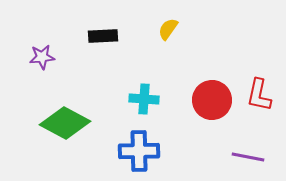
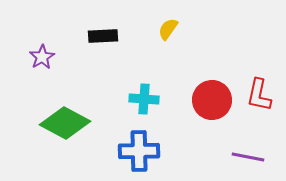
purple star: rotated 25 degrees counterclockwise
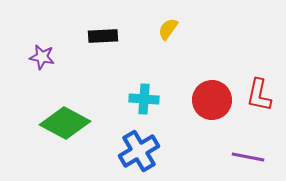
purple star: rotated 30 degrees counterclockwise
blue cross: rotated 30 degrees counterclockwise
